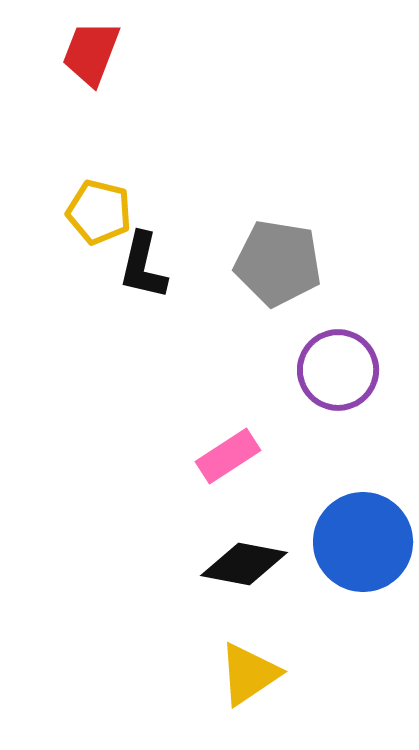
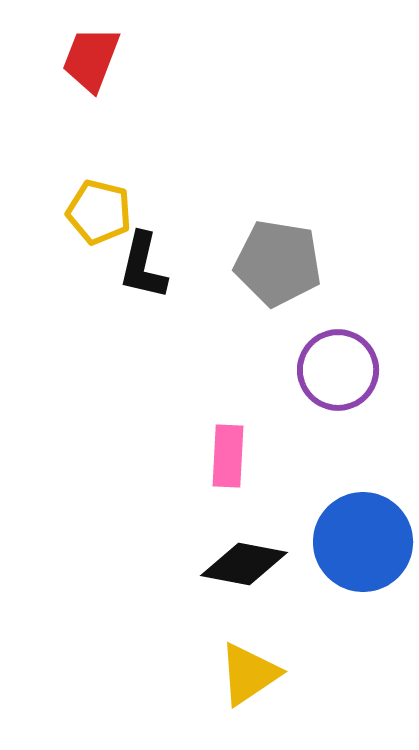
red trapezoid: moved 6 px down
pink rectangle: rotated 54 degrees counterclockwise
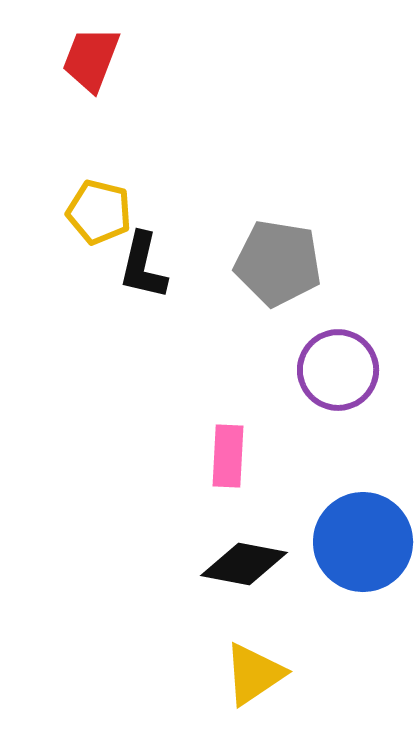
yellow triangle: moved 5 px right
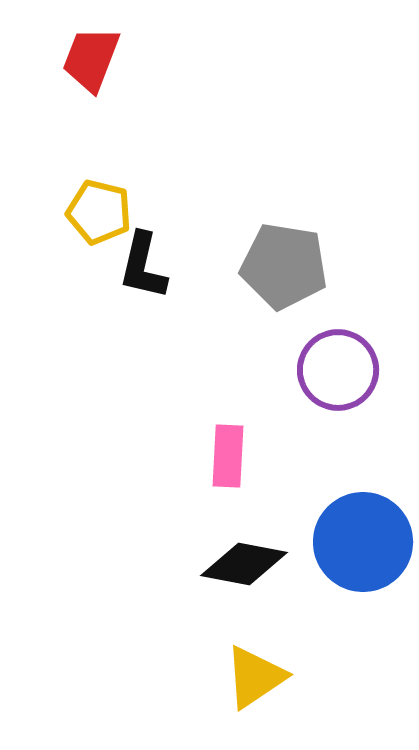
gray pentagon: moved 6 px right, 3 px down
yellow triangle: moved 1 px right, 3 px down
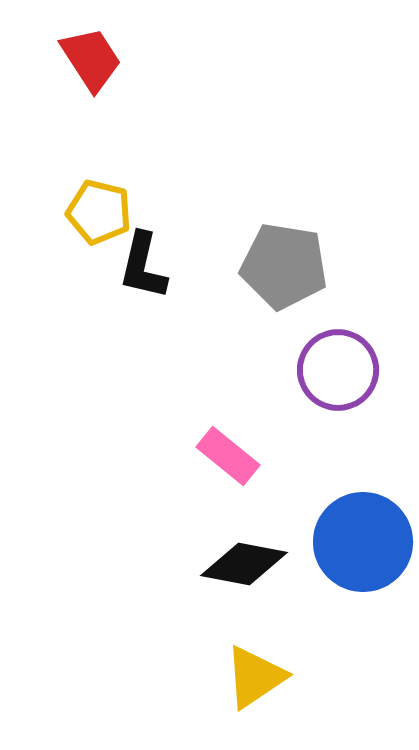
red trapezoid: rotated 126 degrees clockwise
pink rectangle: rotated 54 degrees counterclockwise
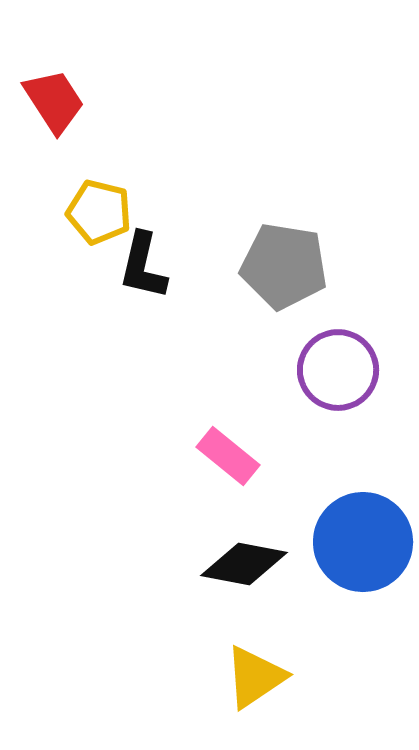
red trapezoid: moved 37 px left, 42 px down
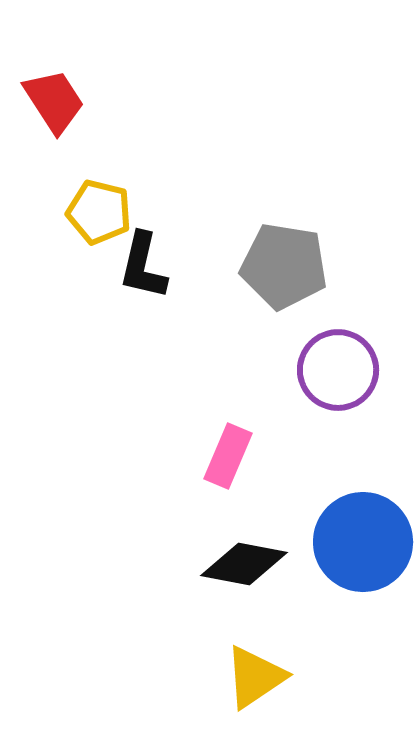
pink rectangle: rotated 74 degrees clockwise
